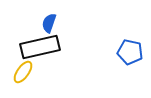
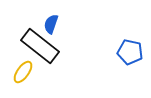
blue semicircle: moved 2 px right, 1 px down
black rectangle: moved 1 px up; rotated 51 degrees clockwise
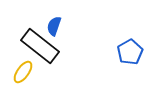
blue semicircle: moved 3 px right, 2 px down
blue pentagon: rotated 30 degrees clockwise
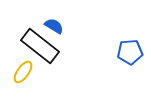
blue semicircle: rotated 102 degrees clockwise
blue pentagon: rotated 25 degrees clockwise
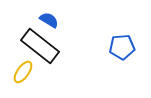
blue semicircle: moved 5 px left, 6 px up
blue pentagon: moved 8 px left, 5 px up
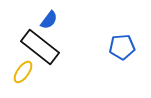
blue semicircle: rotated 96 degrees clockwise
black rectangle: moved 1 px down
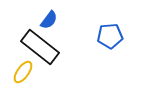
blue pentagon: moved 12 px left, 11 px up
